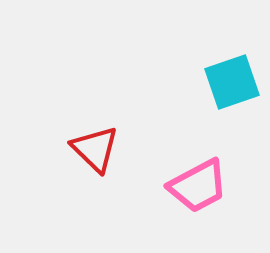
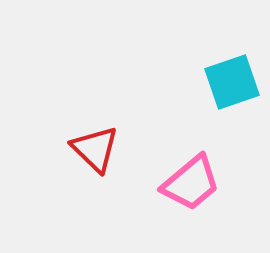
pink trapezoid: moved 7 px left, 3 px up; rotated 12 degrees counterclockwise
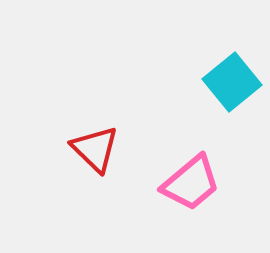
cyan square: rotated 20 degrees counterclockwise
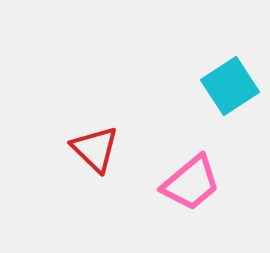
cyan square: moved 2 px left, 4 px down; rotated 6 degrees clockwise
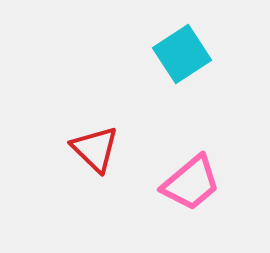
cyan square: moved 48 px left, 32 px up
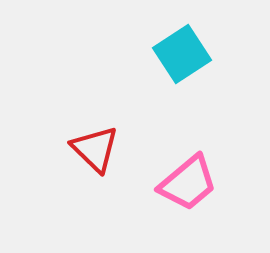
pink trapezoid: moved 3 px left
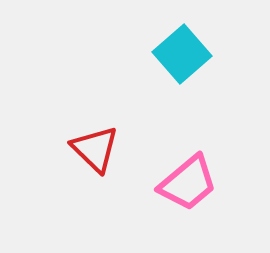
cyan square: rotated 8 degrees counterclockwise
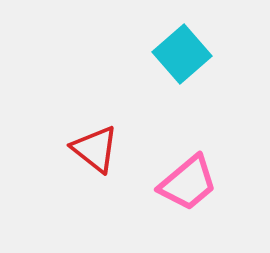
red triangle: rotated 6 degrees counterclockwise
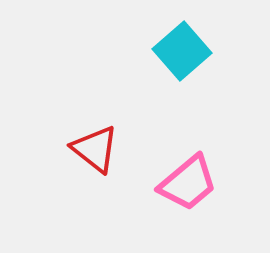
cyan square: moved 3 px up
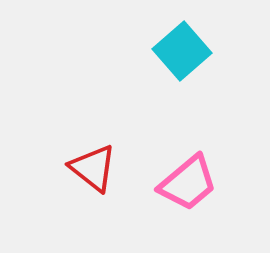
red triangle: moved 2 px left, 19 px down
